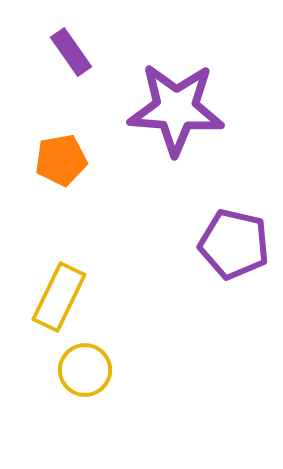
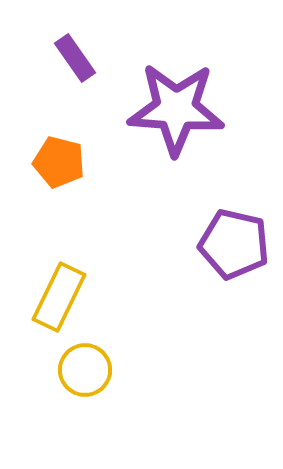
purple rectangle: moved 4 px right, 6 px down
orange pentagon: moved 2 px left, 2 px down; rotated 24 degrees clockwise
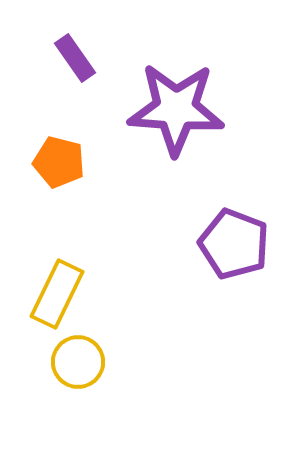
purple pentagon: rotated 8 degrees clockwise
yellow rectangle: moved 2 px left, 3 px up
yellow circle: moved 7 px left, 8 px up
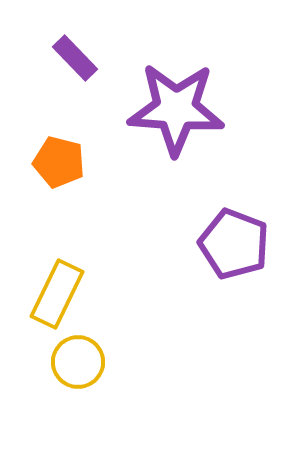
purple rectangle: rotated 9 degrees counterclockwise
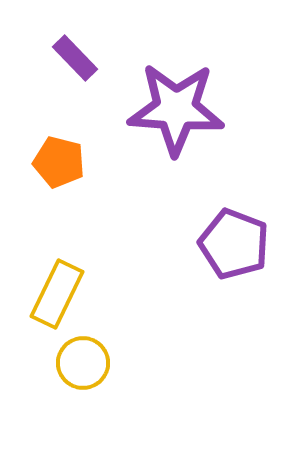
yellow circle: moved 5 px right, 1 px down
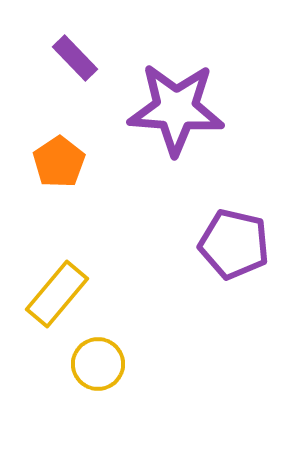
orange pentagon: rotated 24 degrees clockwise
purple pentagon: rotated 8 degrees counterclockwise
yellow rectangle: rotated 14 degrees clockwise
yellow circle: moved 15 px right, 1 px down
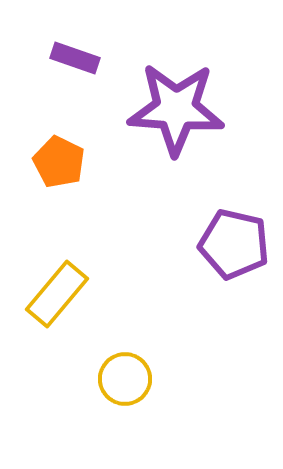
purple rectangle: rotated 27 degrees counterclockwise
orange pentagon: rotated 12 degrees counterclockwise
yellow circle: moved 27 px right, 15 px down
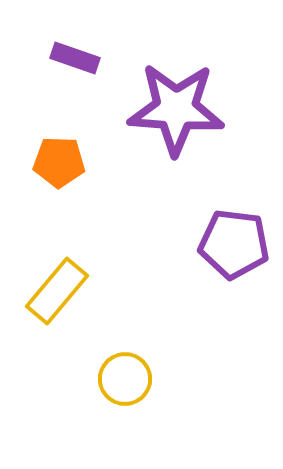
orange pentagon: rotated 24 degrees counterclockwise
purple pentagon: rotated 6 degrees counterclockwise
yellow rectangle: moved 3 px up
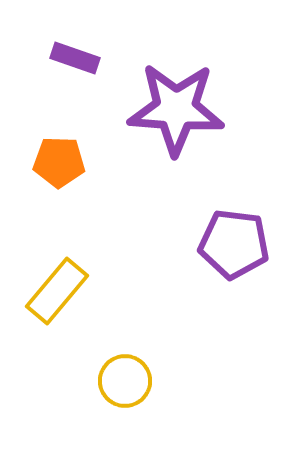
yellow circle: moved 2 px down
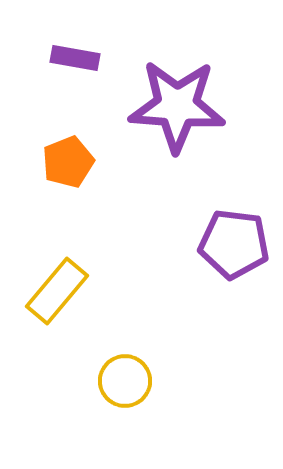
purple rectangle: rotated 9 degrees counterclockwise
purple star: moved 1 px right, 3 px up
orange pentagon: moved 9 px right; rotated 24 degrees counterclockwise
